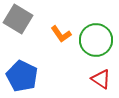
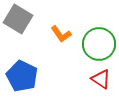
green circle: moved 3 px right, 4 px down
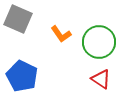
gray square: rotated 8 degrees counterclockwise
green circle: moved 2 px up
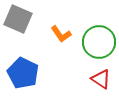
blue pentagon: moved 1 px right, 3 px up
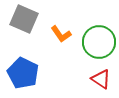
gray square: moved 6 px right
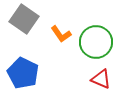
gray square: rotated 12 degrees clockwise
green circle: moved 3 px left
red triangle: rotated 10 degrees counterclockwise
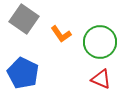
green circle: moved 4 px right
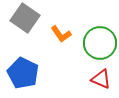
gray square: moved 1 px right, 1 px up
green circle: moved 1 px down
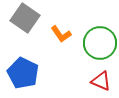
red triangle: moved 2 px down
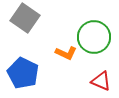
orange L-shape: moved 5 px right, 19 px down; rotated 30 degrees counterclockwise
green circle: moved 6 px left, 6 px up
